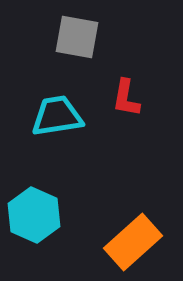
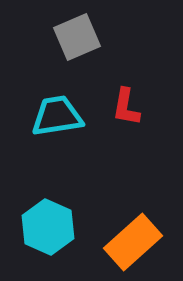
gray square: rotated 33 degrees counterclockwise
red L-shape: moved 9 px down
cyan hexagon: moved 14 px right, 12 px down
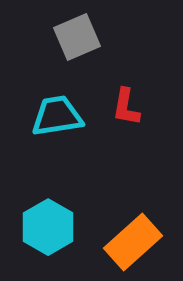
cyan hexagon: rotated 6 degrees clockwise
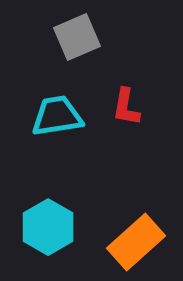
orange rectangle: moved 3 px right
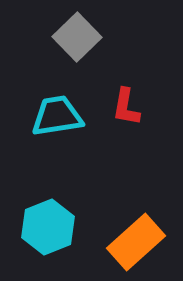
gray square: rotated 21 degrees counterclockwise
cyan hexagon: rotated 8 degrees clockwise
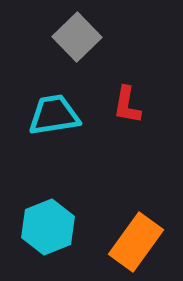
red L-shape: moved 1 px right, 2 px up
cyan trapezoid: moved 3 px left, 1 px up
orange rectangle: rotated 12 degrees counterclockwise
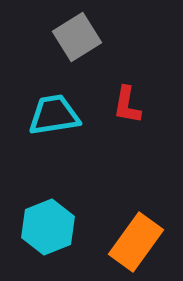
gray square: rotated 12 degrees clockwise
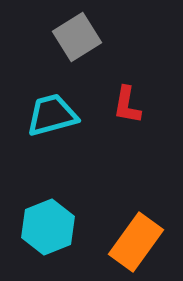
cyan trapezoid: moved 2 px left; rotated 6 degrees counterclockwise
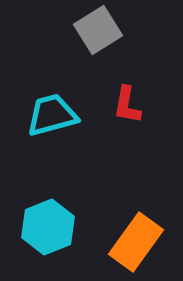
gray square: moved 21 px right, 7 px up
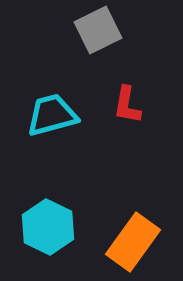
gray square: rotated 6 degrees clockwise
cyan hexagon: rotated 12 degrees counterclockwise
orange rectangle: moved 3 px left
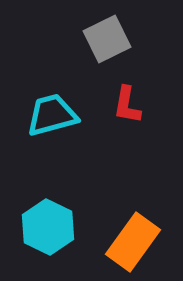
gray square: moved 9 px right, 9 px down
